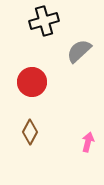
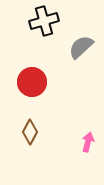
gray semicircle: moved 2 px right, 4 px up
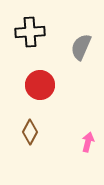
black cross: moved 14 px left, 11 px down; rotated 12 degrees clockwise
gray semicircle: rotated 24 degrees counterclockwise
red circle: moved 8 px right, 3 px down
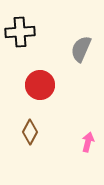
black cross: moved 10 px left
gray semicircle: moved 2 px down
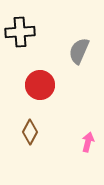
gray semicircle: moved 2 px left, 2 px down
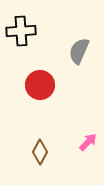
black cross: moved 1 px right, 1 px up
brown diamond: moved 10 px right, 20 px down
pink arrow: rotated 30 degrees clockwise
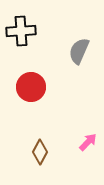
red circle: moved 9 px left, 2 px down
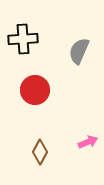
black cross: moved 2 px right, 8 px down
red circle: moved 4 px right, 3 px down
pink arrow: rotated 24 degrees clockwise
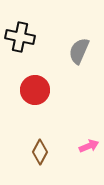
black cross: moved 3 px left, 2 px up; rotated 16 degrees clockwise
pink arrow: moved 1 px right, 4 px down
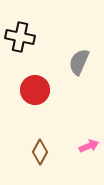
gray semicircle: moved 11 px down
